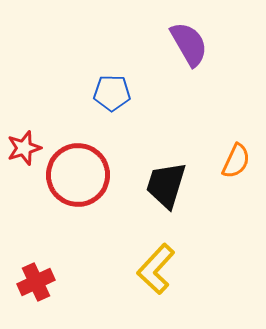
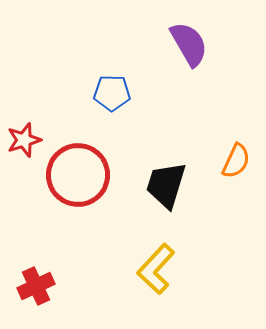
red star: moved 8 px up
red cross: moved 4 px down
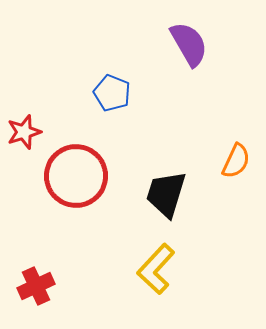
blue pentagon: rotated 21 degrees clockwise
red star: moved 8 px up
red circle: moved 2 px left, 1 px down
black trapezoid: moved 9 px down
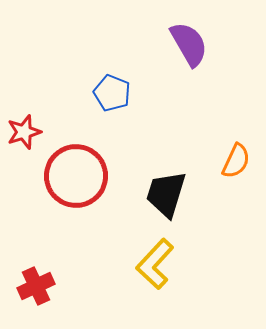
yellow L-shape: moved 1 px left, 5 px up
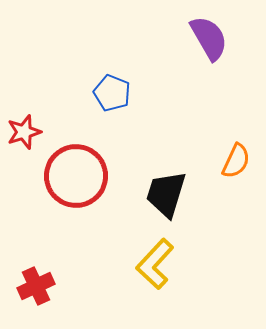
purple semicircle: moved 20 px right, 6 px up
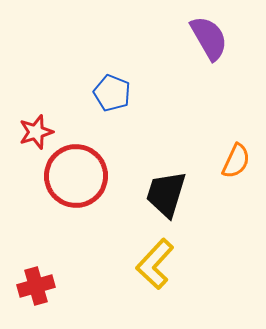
red star: moved 12 px right
red cross: rotated 9 degrees clockwise
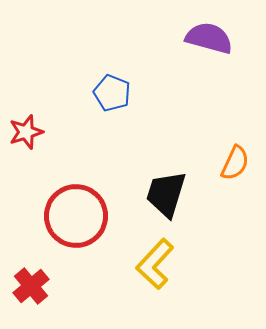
purple semicircle: rotated 45 degrees counterclockwise
red star: moved 10 px left
orange semicircle: moved 1 px left, 2 px down
red circle: moved 40 px down
red cross: moved 5 px left; rotated 24 degrees counterclockwise
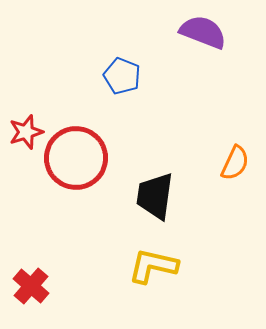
purple semicircle: moved 6 px left, 6 px up; rotated 6 degrees clockwise
blue pentagon: moved 10 px right, 17 px up
black trapezoid: moved 11 px left, 2 px down; rotated 9 degrees counterclockwise
red circle: moved 58 px up
yellow L-shape: moved 2 px left, 2 px down; rotated 60 degrees clockwise
red cross: rotated 9 degrees counterclockwise
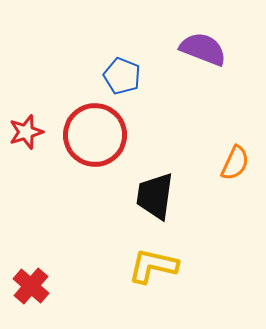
purple semicircle: moved 17 px down
red circle: moved 19 px right, 23 px up
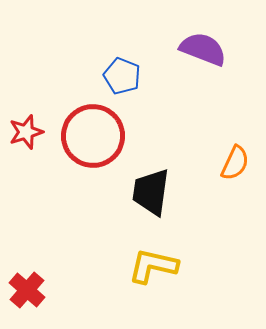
red circle: moved 2 px left, 1 px down
black trapezoid: moved 4 px left, 4 px up
red cross: moved 4 px left, 4 px down
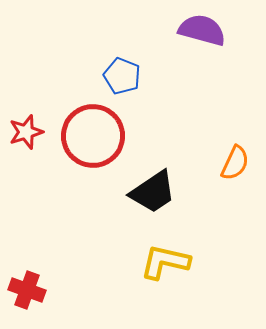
purple semicircle: moved 1 px left, 19 px up; rotated 6 degrees counterclockwise
black trapezoid: moved 2 px right; rotated 132 degrees counterclockwise
yellow L-shape: moved 12 px right, 4 px up
red cross: rotated 21 degrees counterclockwise
